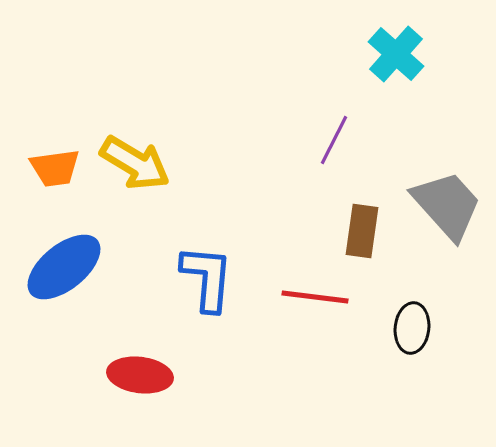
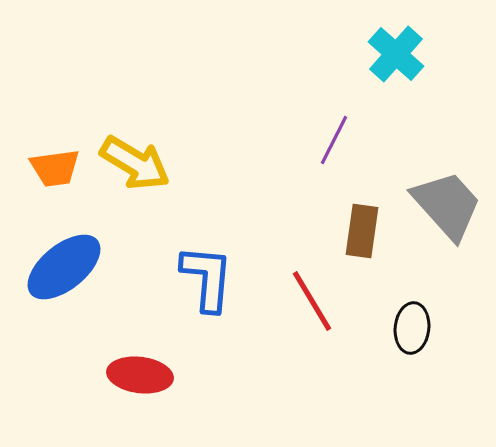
red line: moved 3 px left, 4 px down; rotated 52 degrees clockwise
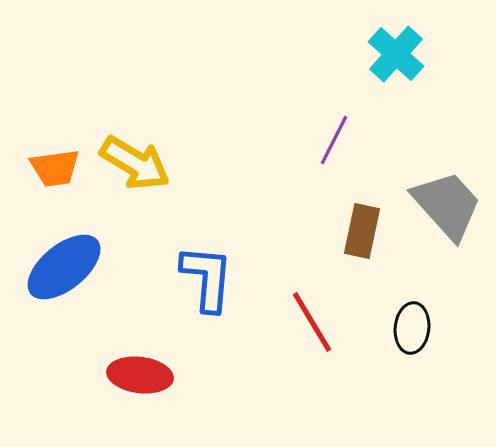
brown rectangle: rotated 4 degrees clockwise
red line: moved 21 px down
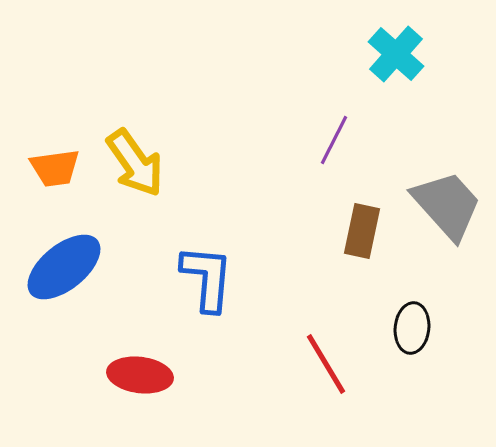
yellow arrow: rotated 24 degrees clockwise
red line: moved 14 px right, 42 px down
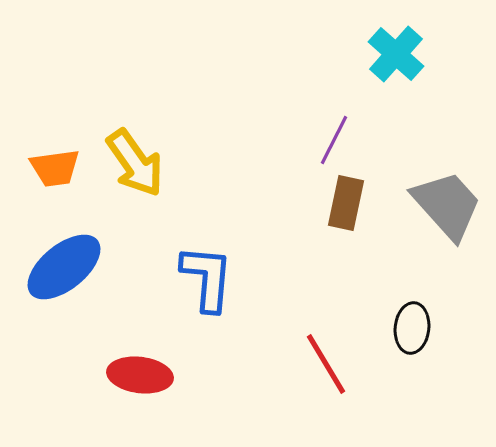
brown rectangle: moved 16 px left, 28 px up
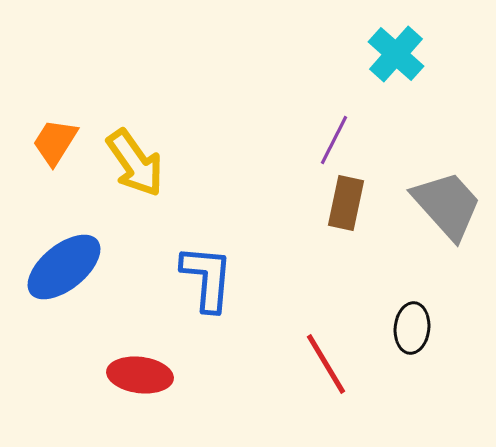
orange trapezoid: moved 26 px up; rotated 130 degrees clockwise
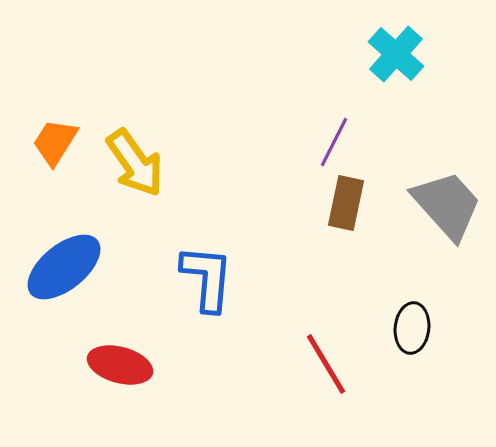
purple line: moved 2 px down
red ellipse: moved 20 px left, 10 px up; rotated 8 degrees clockwise
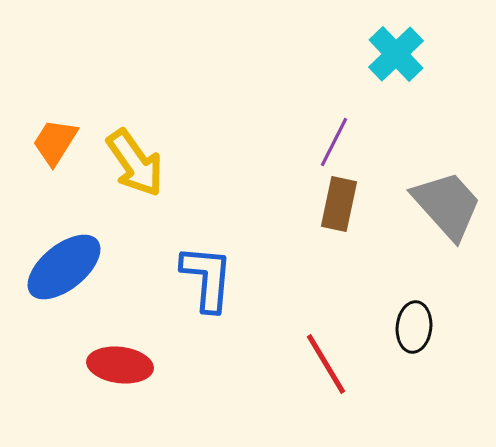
cyan cross: rotated 4 degrees clockwise
brown rectangle: moved 7 px left, 1 px down
black ellipse: moved 2 px right, 1 px up
red ellipse: rotated 8 degrees counterclockwise
